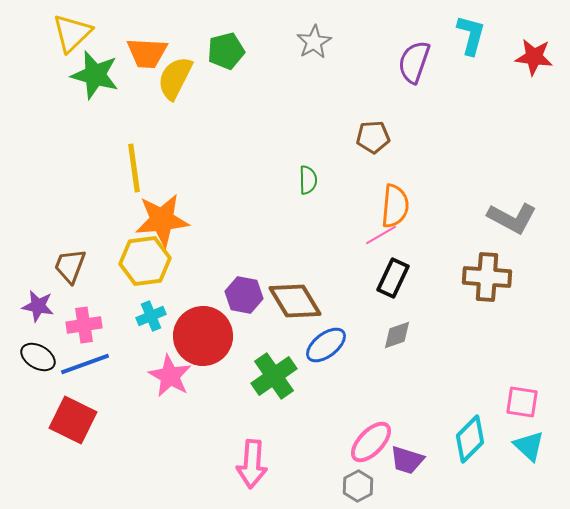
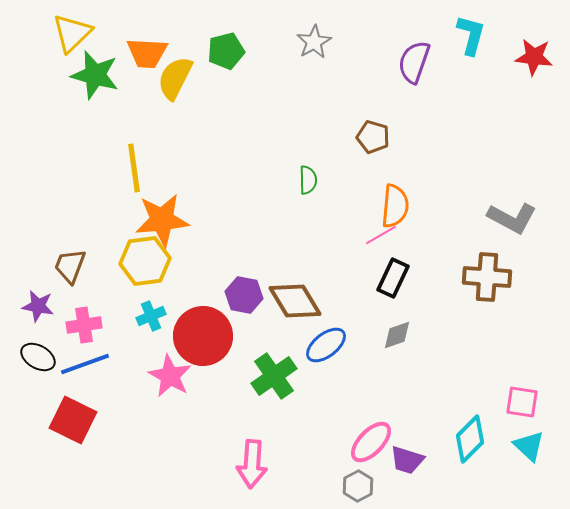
brown pentagon: rotated 20 degrees clockwise
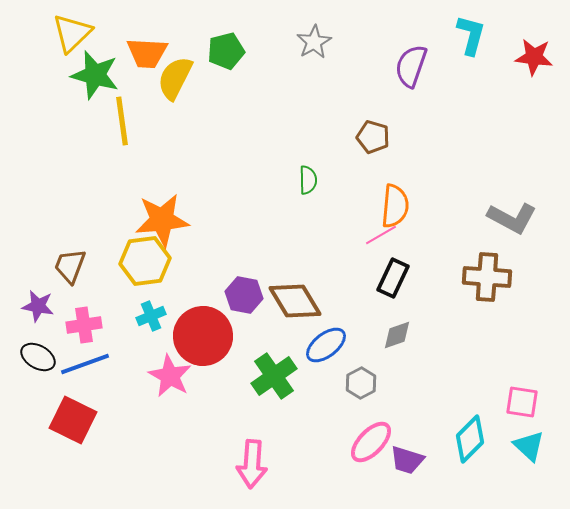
purple semicircle: moved 3 px left, 4 px down
yellow line: moved 12 px left, 47 px up
gray hexagon: moved 3 px right, 103 px up
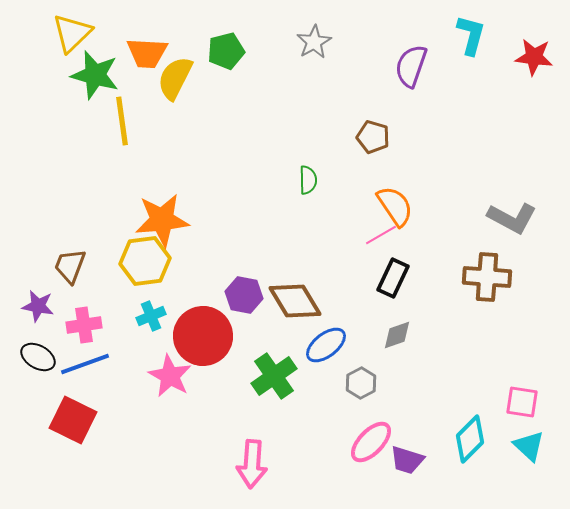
orange semicircle: rotated 39 degrees counterclockwise
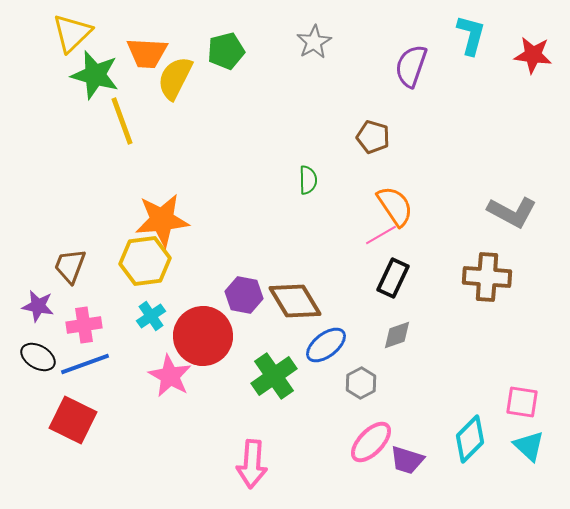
red star: moved 1 px left, 2 px up
yellow line: rotated 12 degrees counterclockwise
gray L-shape: moved 6 px up
cyan cross: rotated 12 degrees counterclockwise
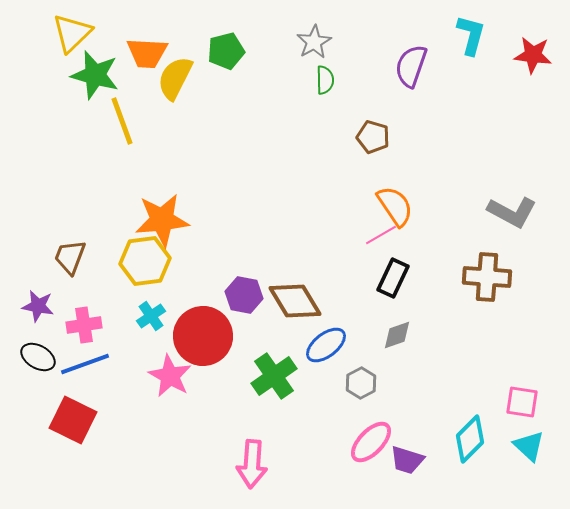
green semicircle: moved 17 px right, 100 px up
brown trapezoid: moved 9 px up
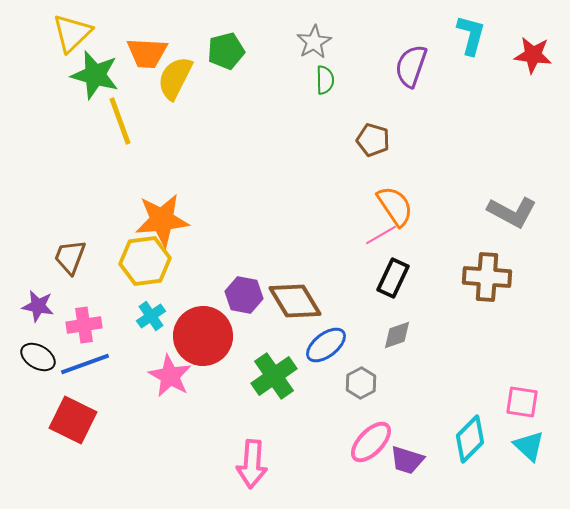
yellow line: moved 2 px left
brown pentagon: moved 3 px down
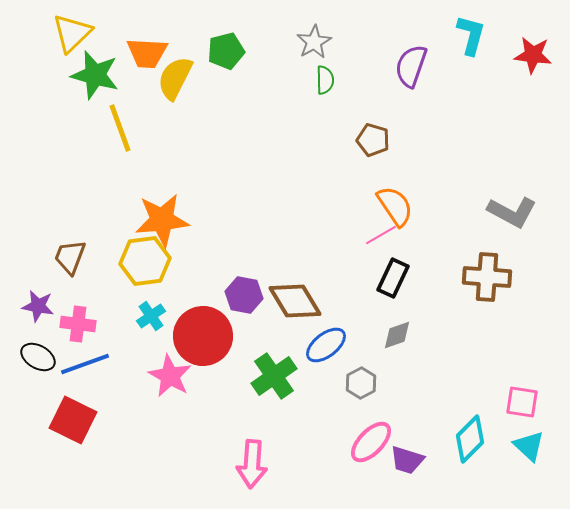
yellow line: moved 7 px down
pink cross: moved 6 px left, 1 px up; rotated 16 degrees clockwise
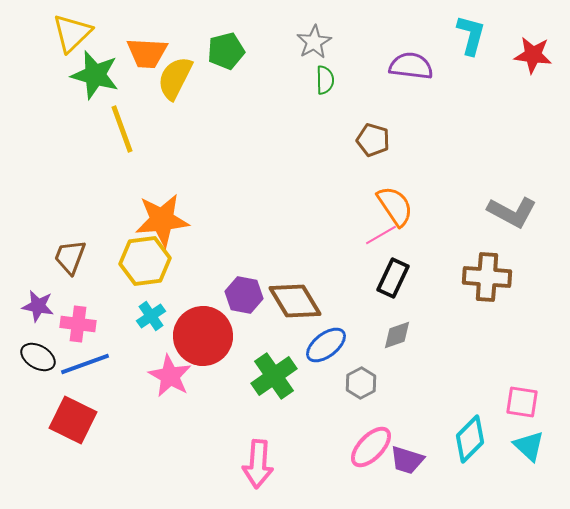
purple semicircle: rotated 78 degrees clockwise
yellow line: moved 2 px right, 1 px down
pink ellipse: moved 5 px down
pink arrow: moved 6 px right
